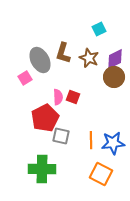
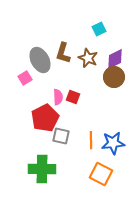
brown star: moved 1 px left
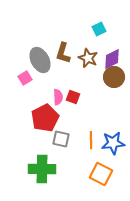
purple diamond: moved 3 px left
gray square: moved 3 px down
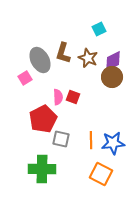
purple diamond: moved 1 px right, 2 px down
brown circle: moved 2 px left
red pentagon: moved 2 px left, 1 px down
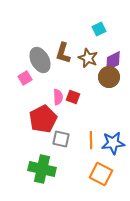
brown circle: moved 3 px left
green cross: rotated 12 degrees clockwise
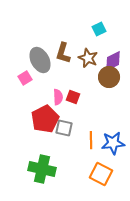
red pentagon: moved 2 px right
gray square: moved 3 px right, 11 px up
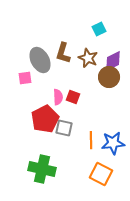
pink square: rotated 24 degrees clockwise
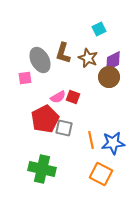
pink semicircle: rotated 63 degrees clockwise
orange line: rotated 12 degrees counterclockwise
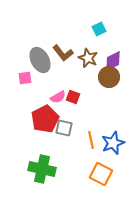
brown L-shape: rotated 55 degrees counterclockwise
blue star: rotated 15 degrees counterclockwise
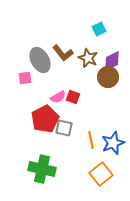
purple diamond: moved 1 px left
brown circle: moved 1 px left
orange square: rotated 25 degrees clockwise
